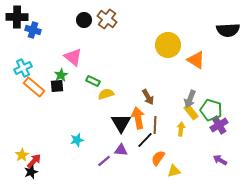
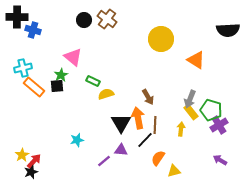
yellow circle: moved 7 px left, 6 px up
cyan cross: rotated 12 degrees clockwise
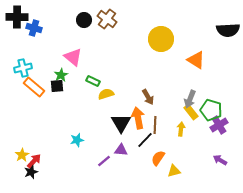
blue cross: moved 1 px right, 2 px up
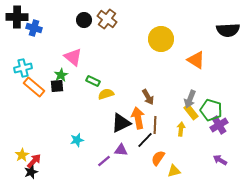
black triangle: rotated 35 degrees clockwise
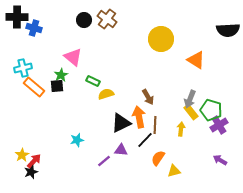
orange arrow: moved 1 px right, 1 px up
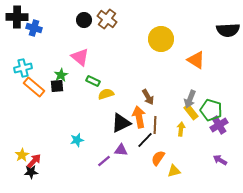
pink triangle: moved 7 px right
black star: rotated 16 degrees clockwise
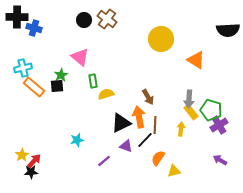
green rectangle: rotated 56 degrees clockwise
gray arrow: moved 1 px left; rotated 18 degrees counterclockwise
purple triangle: moved 5 px right, 4 px up; rotated 16 degrees clockwise
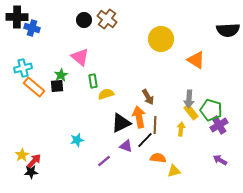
blue cross: moved 2 px left
orange semicircle: rotated 63 degrees clockwise
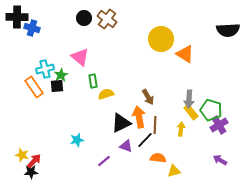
black circle: moved 2 px up
orange triangle: moved 11 px left, 6 px up
cyan cross: moved 22 px right, 1 px down
orange rectangle: rotated 15 degrees clockwise
yellow star: rotated 24 degrees counterclockwise
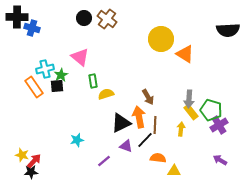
yellow triangle: rotated 16 degrees clockwise
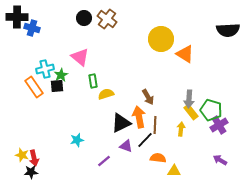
red arrow: moved 3 px up; rotated 126 degrees clockwise
